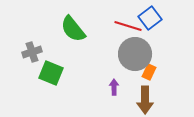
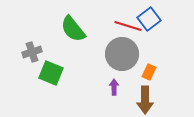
blue square: moved 1 px left, 1 px down
gray circle: moved 13 px left
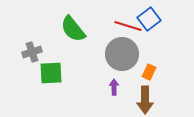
green square: rotated 25 degrees counterclockwise
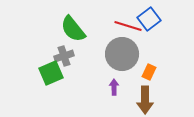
gray cross: moved 32 px right, 4 px down
green square: rotated 20 degrees counterclockwise
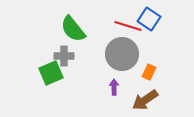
blue square: rotated 20 degrees counterclockwise
gray cross: rotated 18 degrees clockwise
brown arrow: rotated 56 degrees clockwise
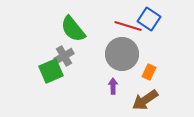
gray cross: rotated 30 degrees counterclockwise
green square: moved 2 px up
purple arrow: moved 1 px left, 1 px up
